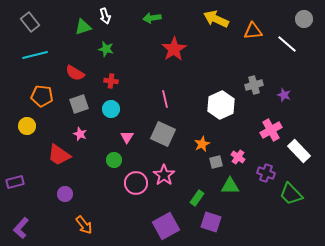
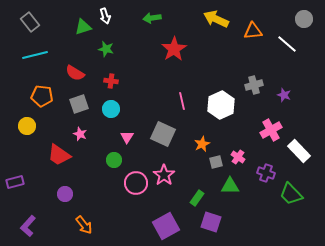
pink line at (165, 99): moved 17 px right, 2 px down
purple L-shape at (21, 228): moved 7 px right, 2 px up
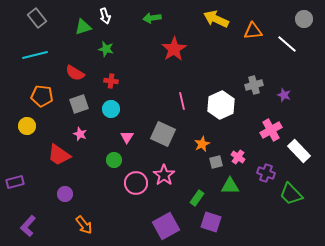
gray rectangle at (30, 22): moved 7 px right, 4 px up
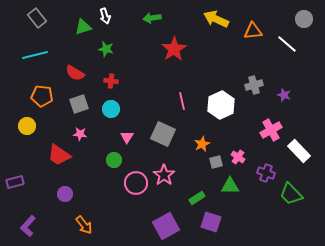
pink star at (80, 134): rotated 16 degrees counterclockwise
green rectangle at (197, 198): rotated 21 degrees clockwise
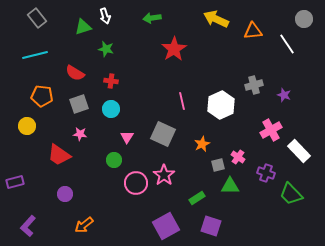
white line at (287, 44): rotated 15 degrees clockwise
gray square at (216, 162): moved 2 px right, 3 px down
purple square at (211, 222): moved 4 px down
orange arrow at (84, 225): rotated 90 degrees clockwise
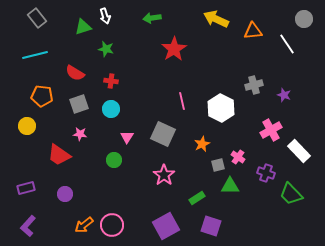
white hexagon at (221, 105): moved 3 px down; rotated 8 degrees counterclockwise
purple rectangle at (15, 182): moved 11 px right, 6 px down
pink circle at (136, 183): moved 24 px left, 42 px down
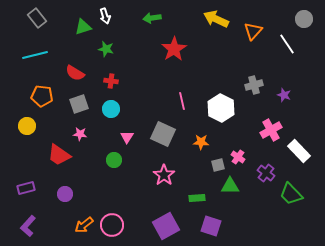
orange triangle at (253, 31): rotated 42 degrees counterclockwise
orange star at (202, 144): moved 1 px left, 2 px up; rotated 28 degrees clockwise
purple cross at (266, 173): rotated 18 degrees clockwise
green rectangle at (197, 198): rotated 28 degrees clockwise
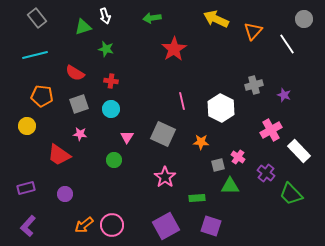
pink star at (164, 175): moved 1 px right, 2 px down
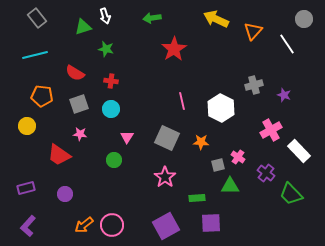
gray square at (163, 134): moved 4 px right, 4 px down
purple square at (211, 226): moved 3 px up; rotated 20 degrees counterclockwise
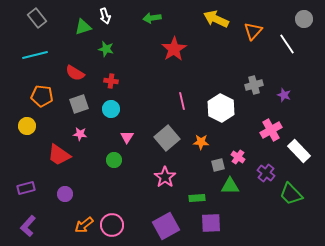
gray square at (167, 138): rotated 25 degrees clockwise
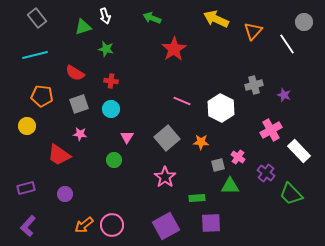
green arrow at (152, 18): rotated 30 degrees clockwise
gray circle at (304, 19): moved 3 px down
pink line at (182, 101): rotated 54 degrees counterclockwise
